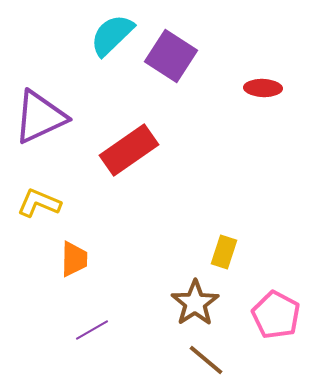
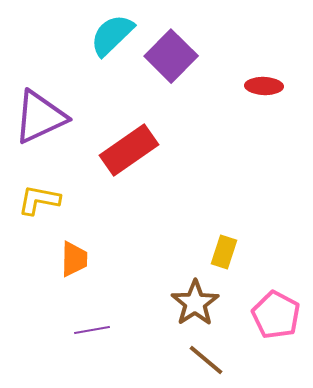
purple square: rotated 12 degrees clockwise
red ellipse: moved 1 px right, 2 px up
yellow L-shape: moved 3 px up; rotated 12 degrees counterclockwise
purple line: rotated 20 degrees clockwise
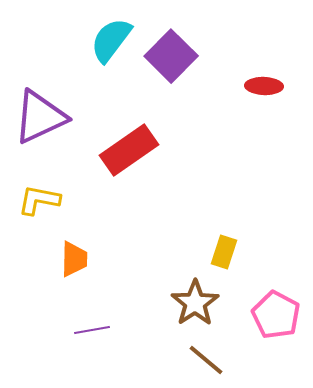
cyan semicircle: moved 1 px left, 5 px down; rotated 9 degrees counterclockwise
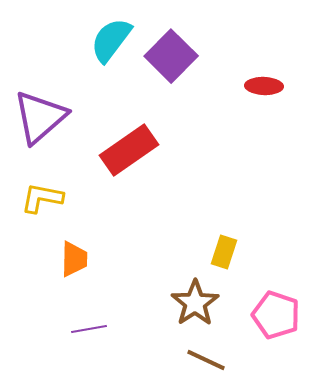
purple triangle: rotated 16 degrees counterclockwise
yellow L-shape: moved 3 px right, 2 px up
pink pentagon: rotated 9 degrees counterclockwise
purple line: moved 3 px left, 1 px up
brown line: rotated 15 degrees counterclockwise
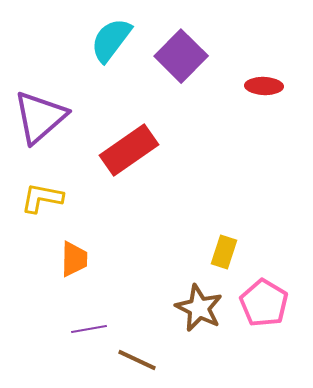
purple square: moved 10 px right
brown star: moved 4 px right, 5 px down; rotated 12 degrees counterclockwise
pink pentagon: moved 12 px left, 12 px up; rotated 12 degrees clockwise
brown line: moved 69 px left
